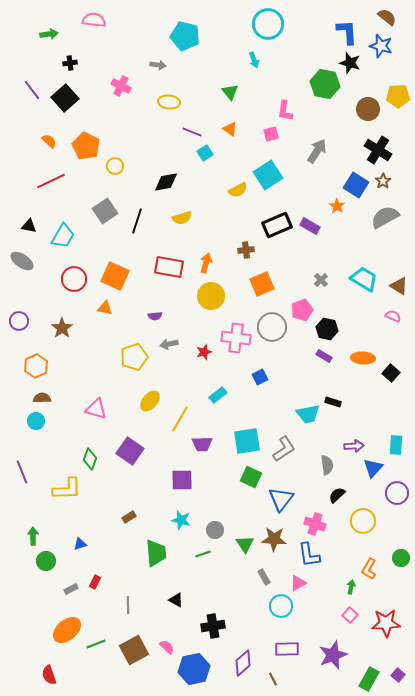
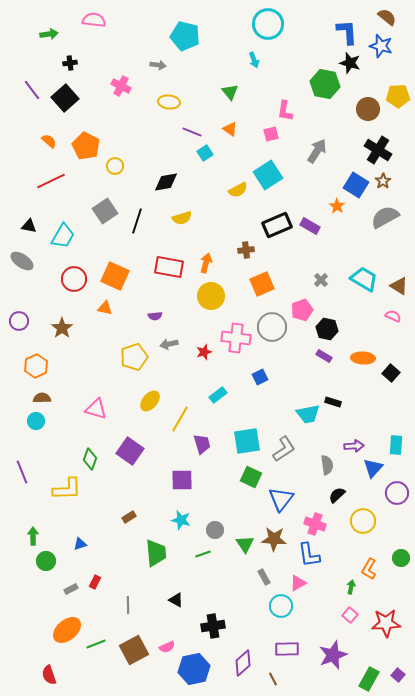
purple trapezoid at (202, 444): rotated 105 degrees counterclockwise
pink semicircle at (167, 647): rotated 112 degrees clockwise
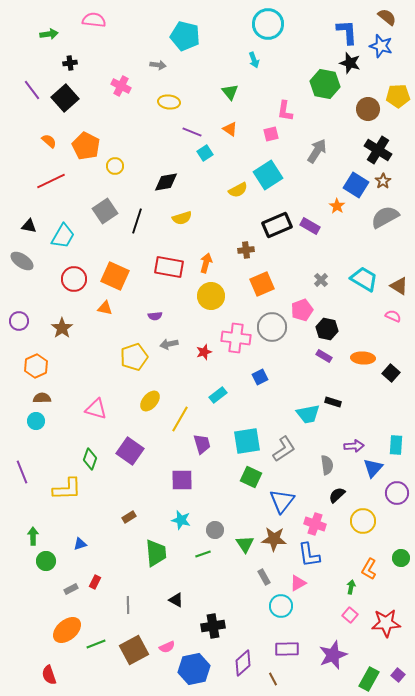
blue triangle at (281, 499): moved 1 px right, 2 px down
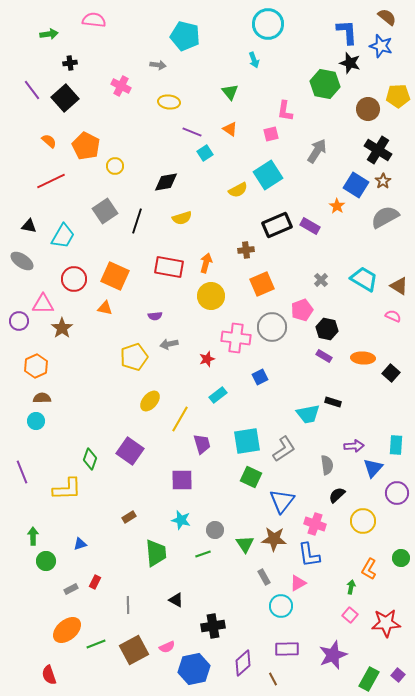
red star at (204, 352): moved 3 px right, 7 px down
pink triangle at (96, 409): moved 53 px left, 105 px up; rotated 15 degrees counterclockwise
